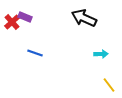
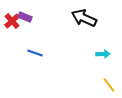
red cross: moved 1 px up
cyan arrow: moved 2 px right
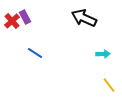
purple rectangle: rotated 40 degrees clockwise
blue line: rotated 14 degrees clockwise
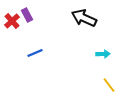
purple rectangle: moved 2 px right, 2 px up
blue line: rotated 56 degrees counterclockwise
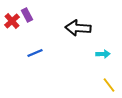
black arrow: moved 6 px left, 10 px down; rotated 20 degrees counterclockwise
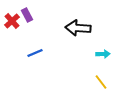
yellow line: moved 8 px left, 3 px up
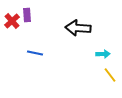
purple rectangle: rotated 24 degrees clockwise
blue line: rotated 35 degrees clockwise
yellow line: moved 9 px right, 7 px up
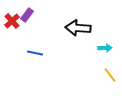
purple rectangle: rotated 40 degrees clockwise
cyan arrow: moved 2 px right, 6 px up
